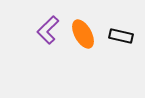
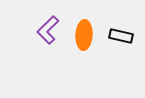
orange ellipse: moved 1 px right, 1 px down; rotated 32 degrees clockwise
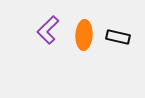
black rectangle: moved 3 px left, 1 px down
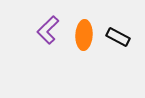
black rectangle: rotated 15 degrees clockwise
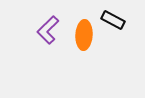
black rectangle: moved 5 px left, 17 px up
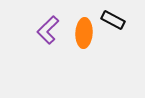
orange ellipse: moved 2 px up
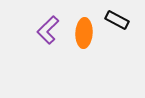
black rectangle: moved 4 px right
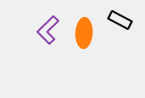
black rectangle: moved 3 px right
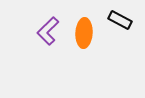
purple L-shape: moved 1 px down
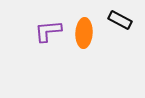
purple L-shape: rotated 40 degrees clockwise
